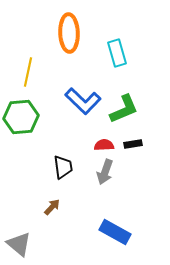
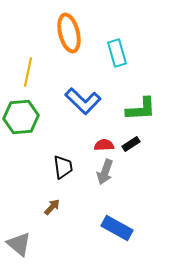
orange ellipse: rotated 12 degrees counterclockwise
green L-shape: moved 17 px right; rotated 20 degrees clockwise
black rectangle: moved 2 px left; rotated 24 degrees counterclockwise
blue rectangle: moved 2 px right, 4 px up
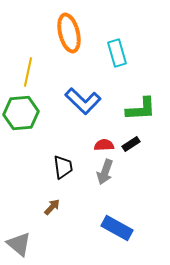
green hexagon: moved 4 px up
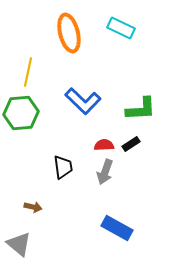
cyan rectangle: moved 4 px right, 25 px up; rotated 48 degrees counterclockwise
brown arrow: moved 19 px left; rotated 60 degrees clockwise
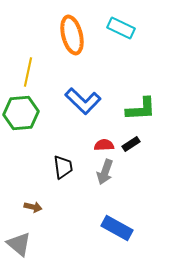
orange ellipse: moved 3 px right, 2 px down
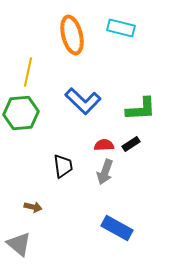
cyan rectangle: rotated 12 degrees counterclockwise
black trapezoid: moved 1 px up
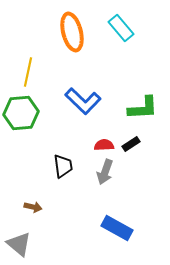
cyan rectangle: rotated 36 degrees clockwise
orange ellipse: moved 3 px up
green L-shape: moved 2 px right, 1 px up
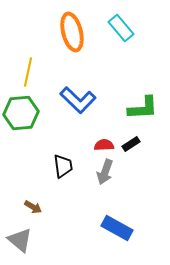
blue L-shape: moved 5 px left, 1 px up
brown arrow: rotated 18 degrees clockwise
gray triangle: moved 1 px right, 4 px up
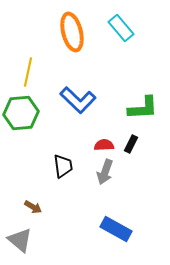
black rectangle: rotated 30 degrees counterclockwise
blue rectangle: moved 1 px left, 1 px down
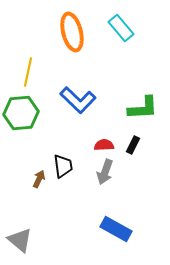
black rectangle: moved 2 px right, 1 px down
brown arrow: moved 6 px right, 28 px up; rotated 96 degrees counterclockwise
